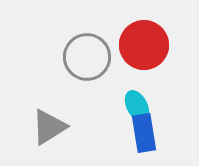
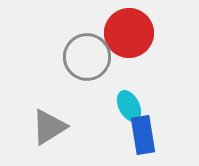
red circle: moved 15 px left, 12 px up
cyan ellipse: moved 8 px left
blue rectangle: moved 1 px left, 2 px down
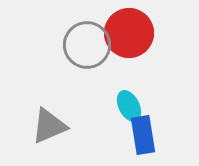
gray circle: moved 12 px up
gray triangle: moved 1 px up; rotated 9 degrees clockwise
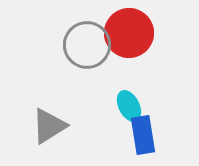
gray triangle: rotated 9 degrees counterclockwise
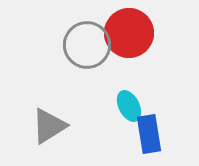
blue rectangle: moved 6 px right, 1 px up
